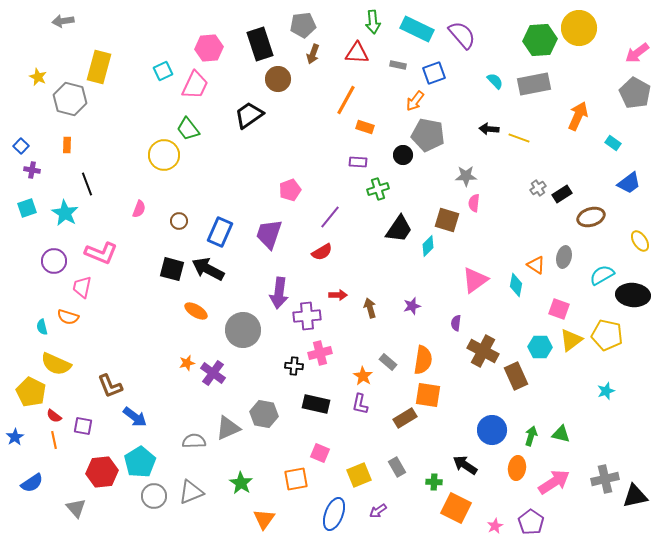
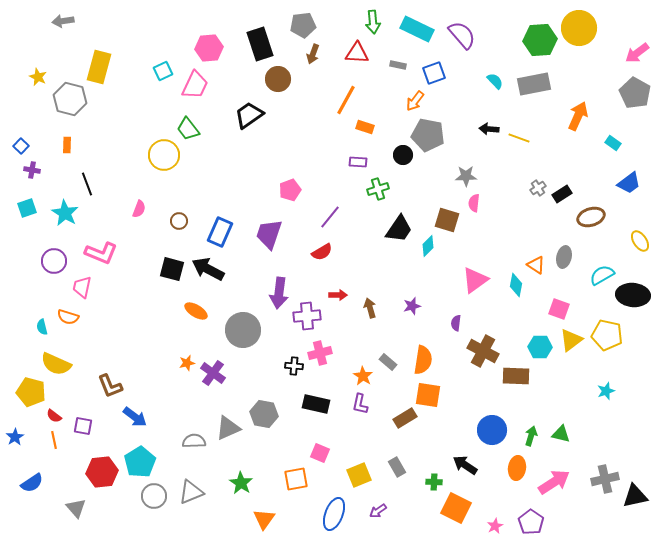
brown rectangle at (516, 376): rotated 64 degrees counterclockwise
yellow pentagon at (31, 392): rotated 12 degrees counterclockwise
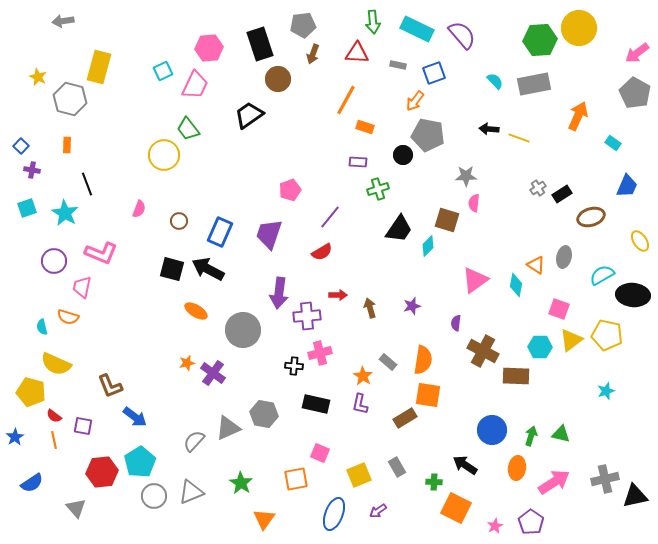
blue trapezoid at (629, 183): moved 2 px left, 3 px down; rotated 30 degrees counterclockwise
gray semicircle at (194, 441): rotated 45 degrees counterclockwise
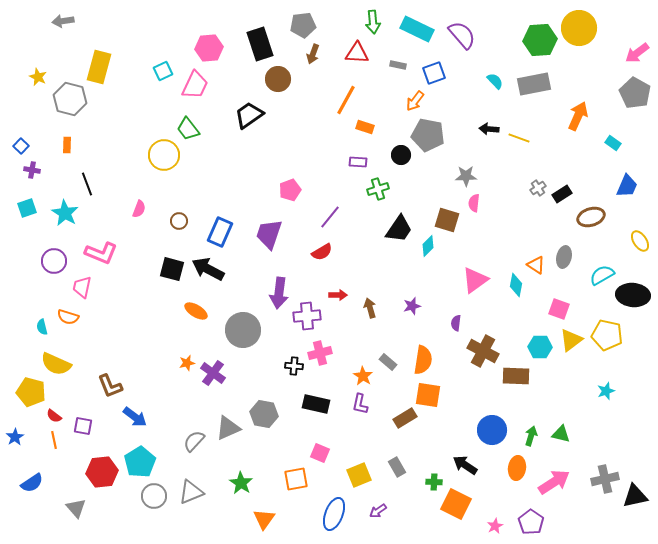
black circle at (403, 155): moved 2 px left
orange square at (456, 508): moved 4 px up
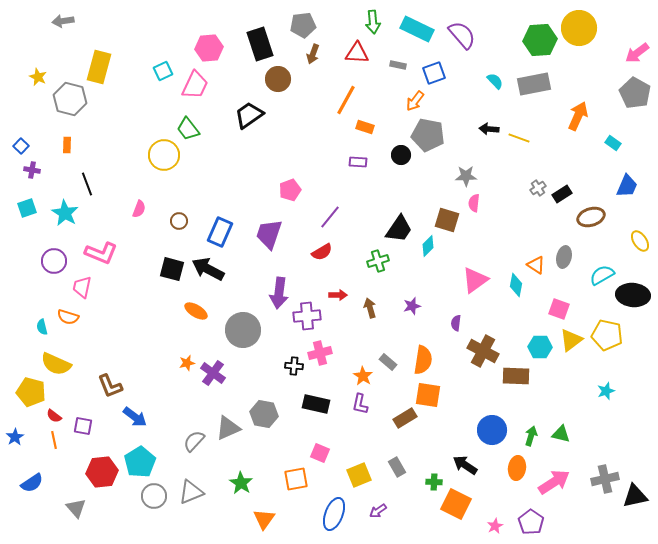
green cross at (378, 189): moved 72 px down
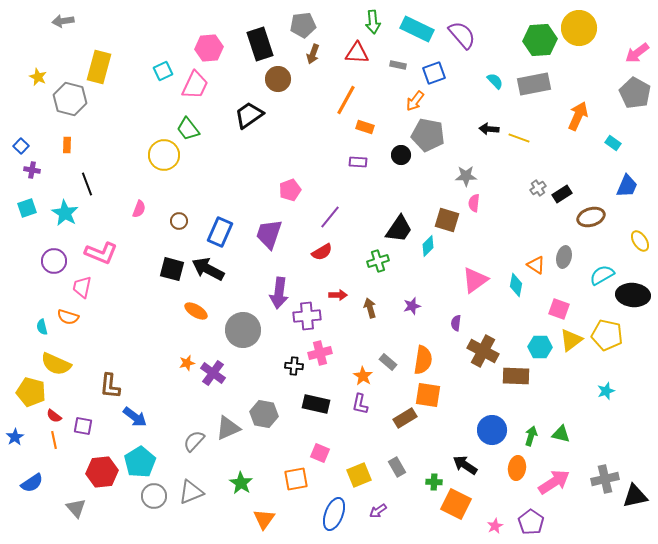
brown L-shape at (110, 386): rotated 28 degrees clockwise
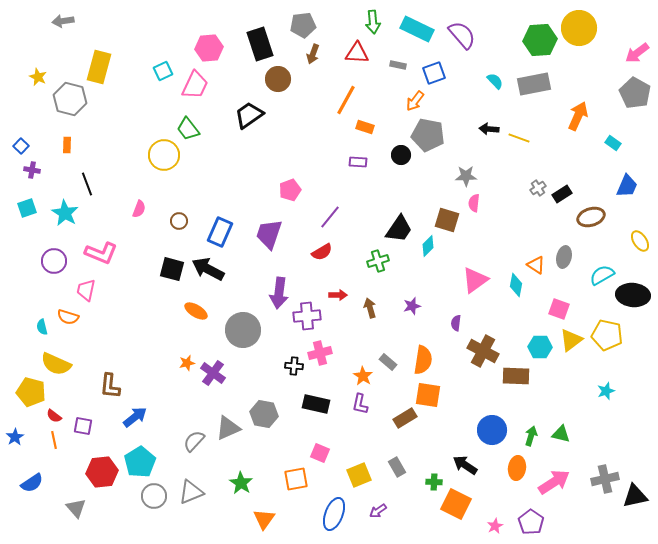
pink trapezoid at (82, 287): moved 4 px right, 3 px down
blue arrow at (135, 417): rotated 75 degrees counterclockwise
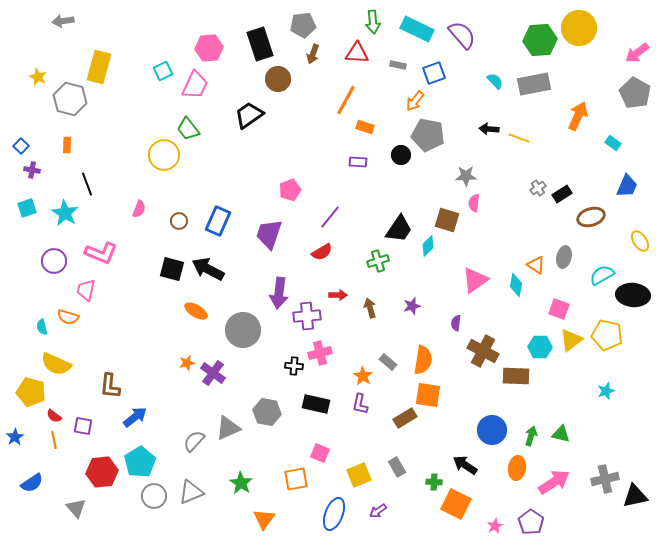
blue rectangle at (220, 232): moved 2 px left, 11 px up
gray hexagon at (264, 414): moved 3 px right, 2 px up
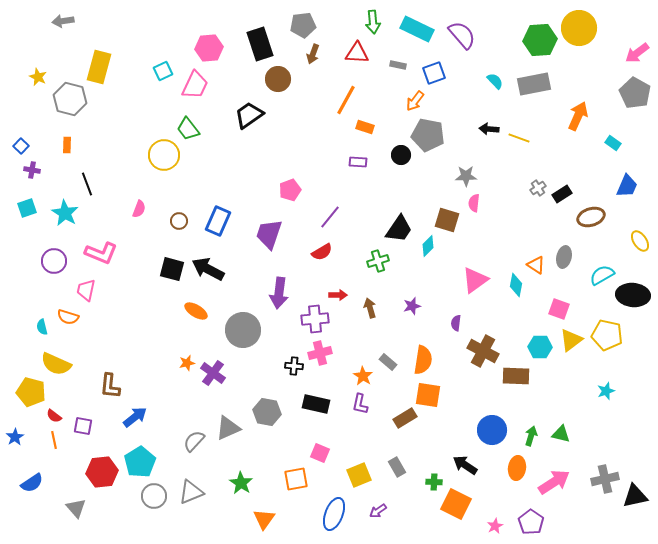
purple cross at (307, 316): moved 8 px right, 3 px down
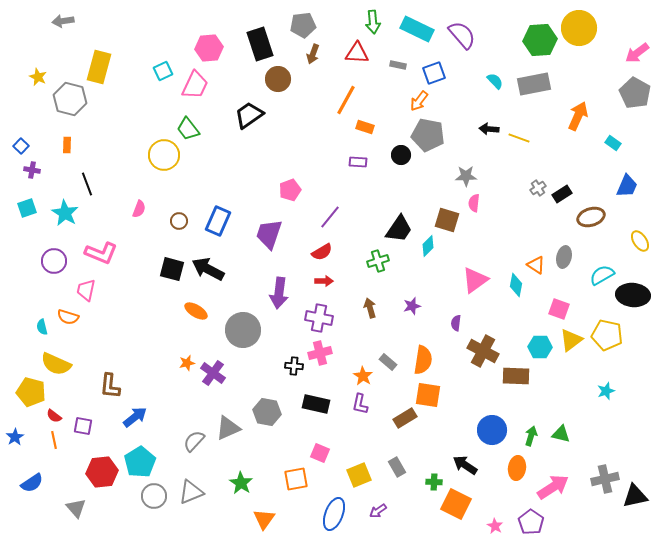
orange arrow at (415, 101): moved 4 px right
red arrow at (338, 295): moved 14 px left, 14 px up
purple cross at (315, 319): moved 4 px right, 1 px up; rotated 16 degrees clockwise
pink arrow at (554, 482): moved 1 px left, 5 px down
pink star at (495, 526): rotated 14 degrees counterclockwise
